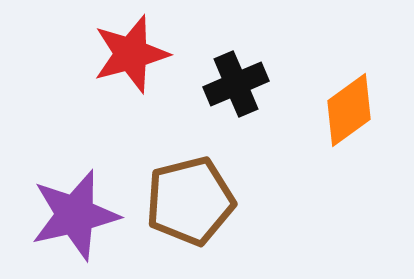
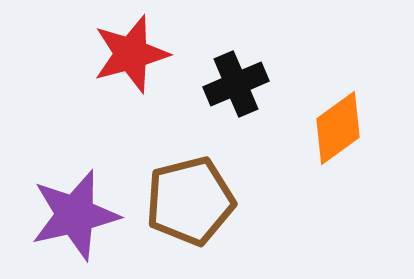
orange diamond: moved 11 px left, 18 px down
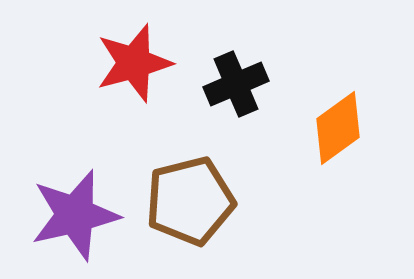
red star: moved 3 px right, 9 px down
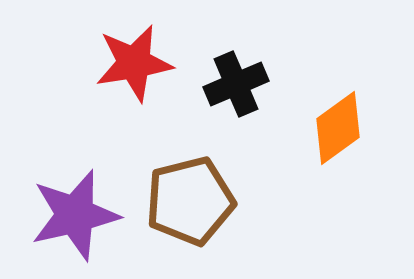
red star: rotated 6 degrees clockwise
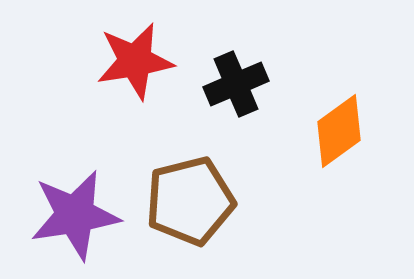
red star: moved 1 px right, 2 px up
orange diamond: moved 1 px right, 3 px down
purple star: rotated 4 degrees clockwise
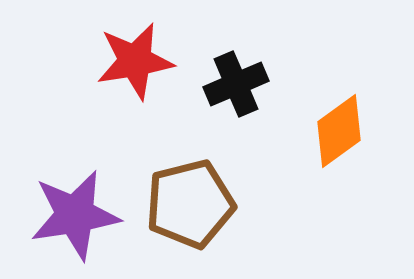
brown pentagon: moved 3 px down
